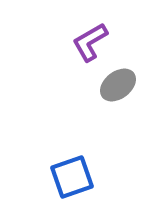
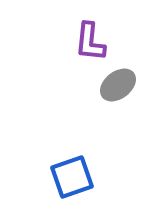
purple L-shape: rotated 54 degrees counterclockwise
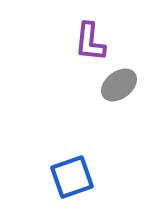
gray ellipse: moved 1 px right
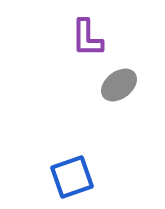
purple L-shape: moved 3 px left, 4 px up; rotated 6 degrees counterclockwise
